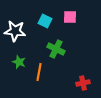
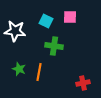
cyan square: moved 1 px right
green cross: moved 2 px left, 3 px up; rotated 18 degrees counterclockwise
green star: moved 7 px down
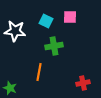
green cross: rotated 18 degrees counterclockwise
green star: moved 9 px left, 19 px down
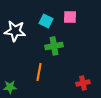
green star: moved 1 px up; rotated 24 degrees counterclockwise
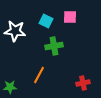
orange line: moved 3 px down; rotated 18 degrees clockwise
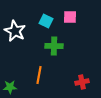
white star: rotated 20 degrees clockwise
green cross: rotated 12 degrees clockwise
orange line: rotated 18 degrees counterclockwise
red cross: moved 1 px left, 1 px up
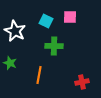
green star: moved 24 px up; rotated 24 degrees clockwise
